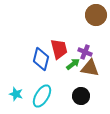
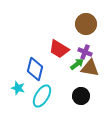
brown circle: moved 10 px left, 9 px down
red trapezoid: rotated 135 degrees clockwise
blue diamond: moved 6 px left, 10 px down
green arrow: moved 4 px right
cyan star: moved 2 px right, 6 px up
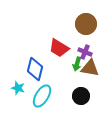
red trapezoid: moved 1 px up
green arrow: rotated 144 degrees clockwise
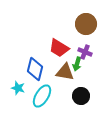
brown triangle: moved 25 px left, 4 px down
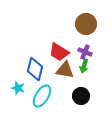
red trapezoid: moved 4 px down
green arrow: moved 7 px right, 2 px down
brown triangle: moved 2 px up
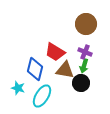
red trapezoid: moved 4 px left
black circle: moved 13 px up
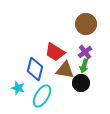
purple cross: rotated 32 degrees clockwise
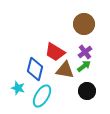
brown circle: moved 2 px left
green arrow: rotated 144 degrees counterclockwise
black circle: moved 6 px right, 8 px down
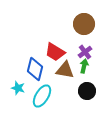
green arrow: rotated 40 degrees counterclockwise
